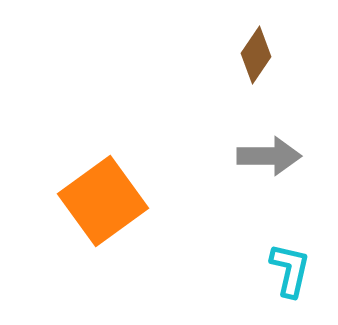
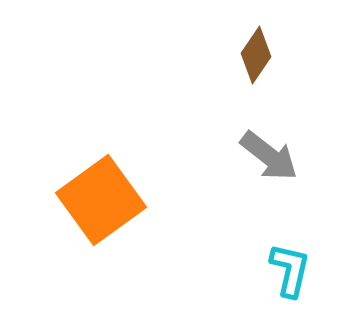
gray arrow: rotated 38 degrees clockwise
orange square: moved 2 px left, 1 px up
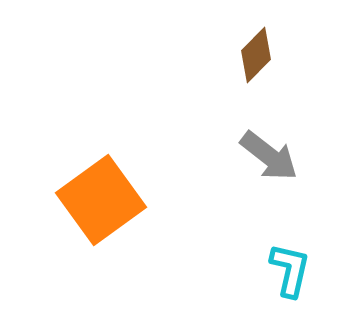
brown diamond: rotated 10 degrees clockwise
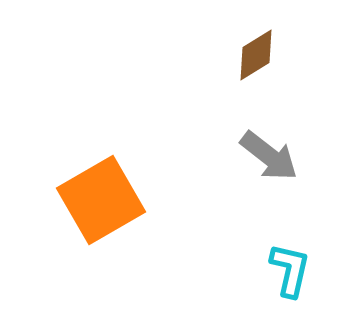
brown diamond: rotated 14 degrees clockwise
orange square: rotated 6 degrees clockwise
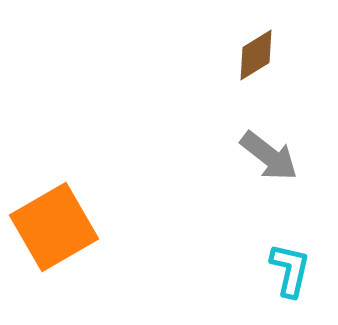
orange square: moved 47 px left, 27 px down
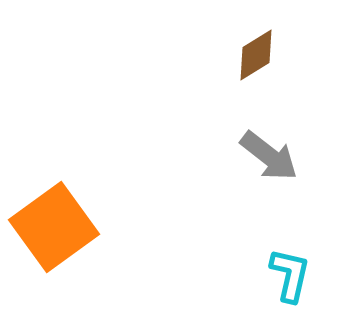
orange square: rotated 6 degrees counterclockwise
cyan L-shape: moved 5 px down
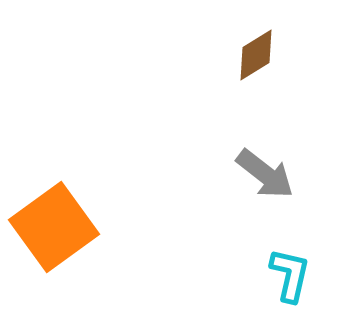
gray arrow: moved 4 px left, 18 px down
